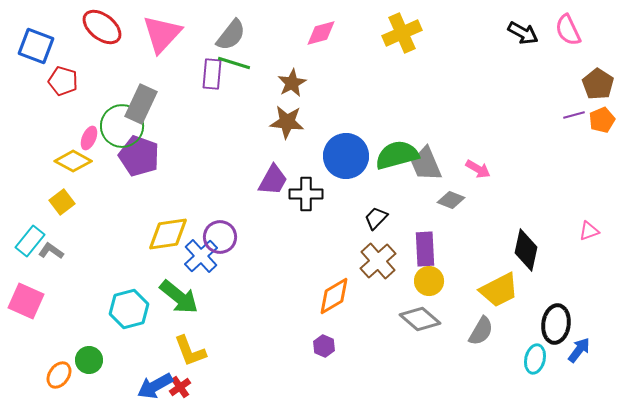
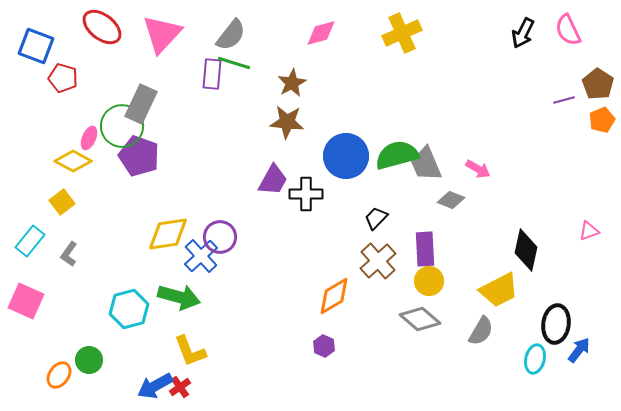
black arrow at (523, 33): rotated 88 degrees clockwise
red pentagon at (63, 81): moved 3 px up
purple line at (574, 115): moved 10 px left, 15 px up
gray L-shape at (51, 251): moved 18 px right, 3 px down; rotated 90 degrees counterclockwise
green arrow at (179, 297): rotated 24 degrees counterclockwise
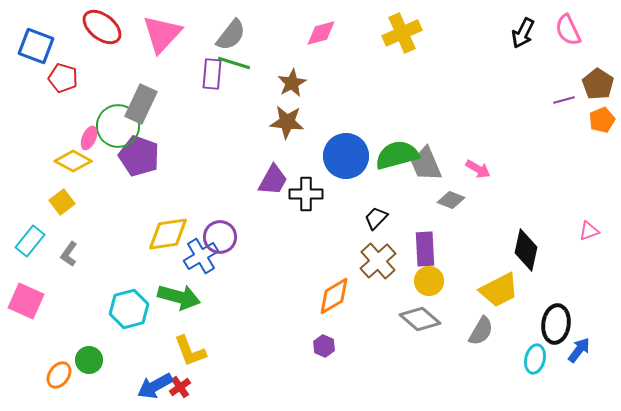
green circle at (122, 126): moved 4 px left
blue cross at (201, 256): rotated 12 degrees clockwise
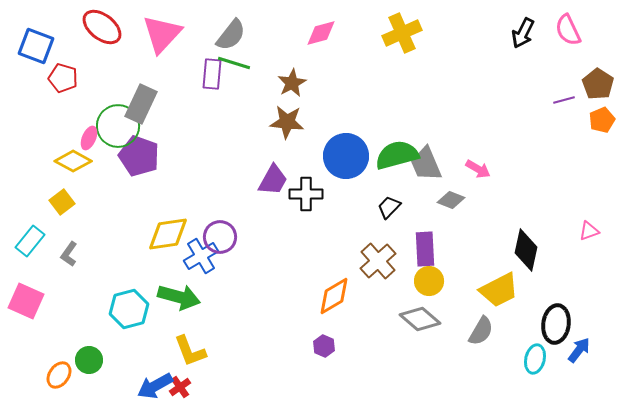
black trapezoid at (376, 218): moved 13 px right, 11 px up
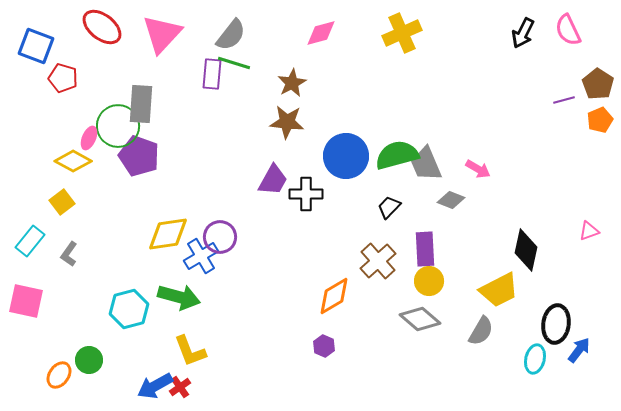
gray rectangle at (141, 104): rotated 21 degrees counterclockwise
orange pentagon at (602, 120): moved 2 px left
pink square at (26, 301): rotated 12 degrees counterclockwise
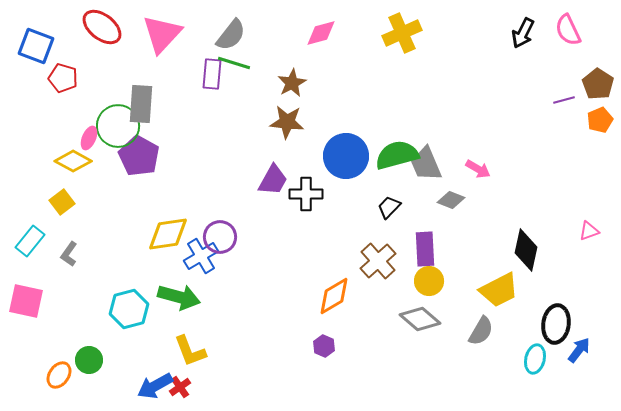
purple pentagon at (139, 156): rotated 9 degrees clockwise
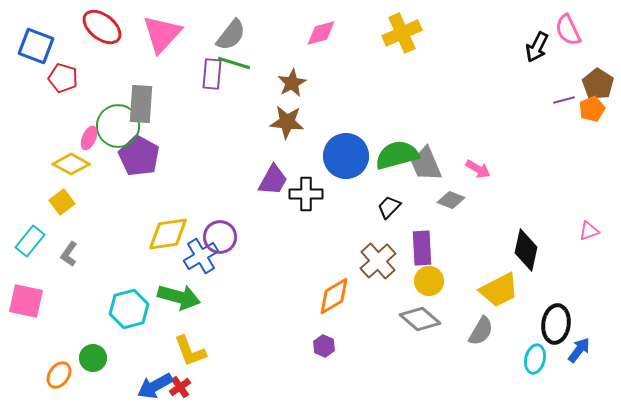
black arrow at (523, 33): moved 14 px right, 14 px down
orange pentagon at (600, 120): moved 8 px left, 11 px up
yellow diamond at (73, 161): moved 2 px left, 3 px down
purple rectangle at (425, 249): moved 3 px left, 1 px up
green circle at (89, 360): moved 4 px right, 2 px up
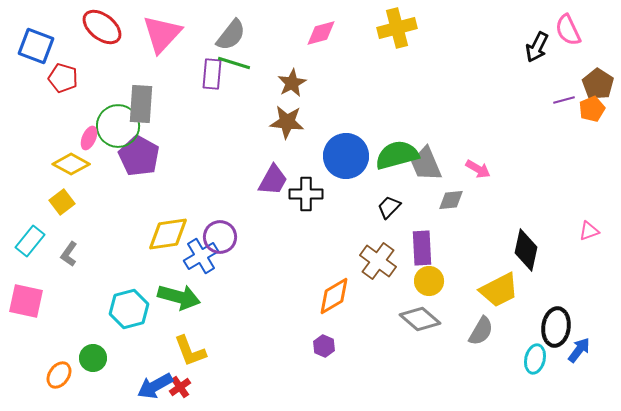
yellow cross at (402, 33): moved 5 px left, 5 px up; rotated 9 degrees clockwise
gray diamond at (451, 200): rotated 28 degrees counterclockwise
brown cross at (378, 261): rotated 12 degrees counterclockwise
black ellipse at (556, 324): moved 3 px down
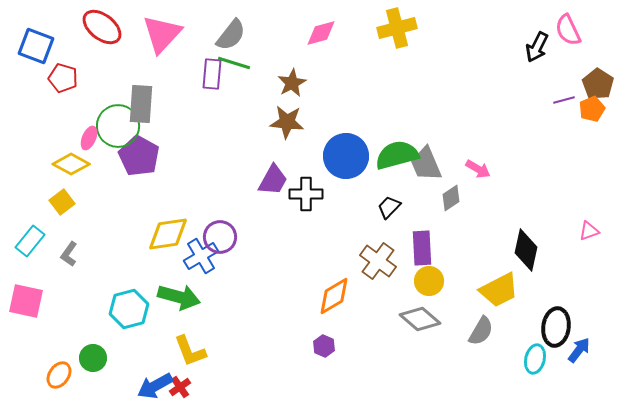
gray diamond at (451, 200): moved 2 px up; rotated 28 degrees counterclockwise
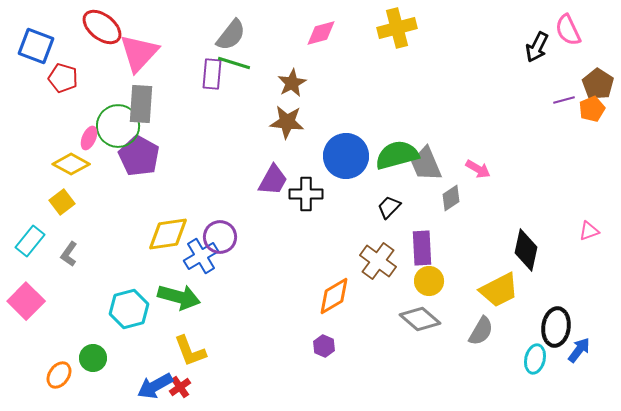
pink triangle at (162, 34): moved 23 px left, 19 px down
pink square at (26, 301): rotated 33 degrees clockwise
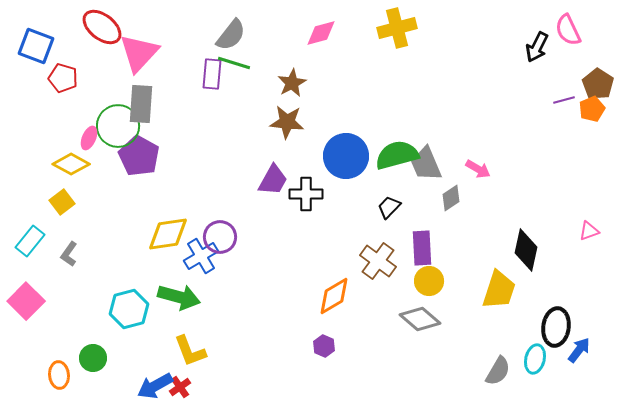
yellow trapezoid at (499, 290): rotated 45 degrees counterclockwise
gray semicircle at (481, 331): moved 17 px right, 40 px down
orange ellipse at (59, 375): rotated 40 degrees counterclockwise
